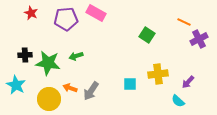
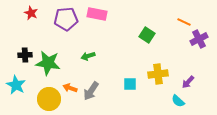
pink rectangle: moved 1 px right, 1 px down; rotated 18 degrees counterclockwise
green arrow: moved 12 px right
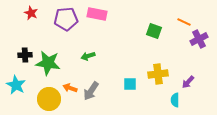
green square: moved 7 px right, 4 px up; rotated 14 degrees counterclockwise
cyan semicircle: moved 3 px left, 1 px up; rotated 48 degrees clockwise
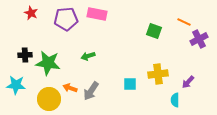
cyan star: rotated 24 degrees counterclockwise
